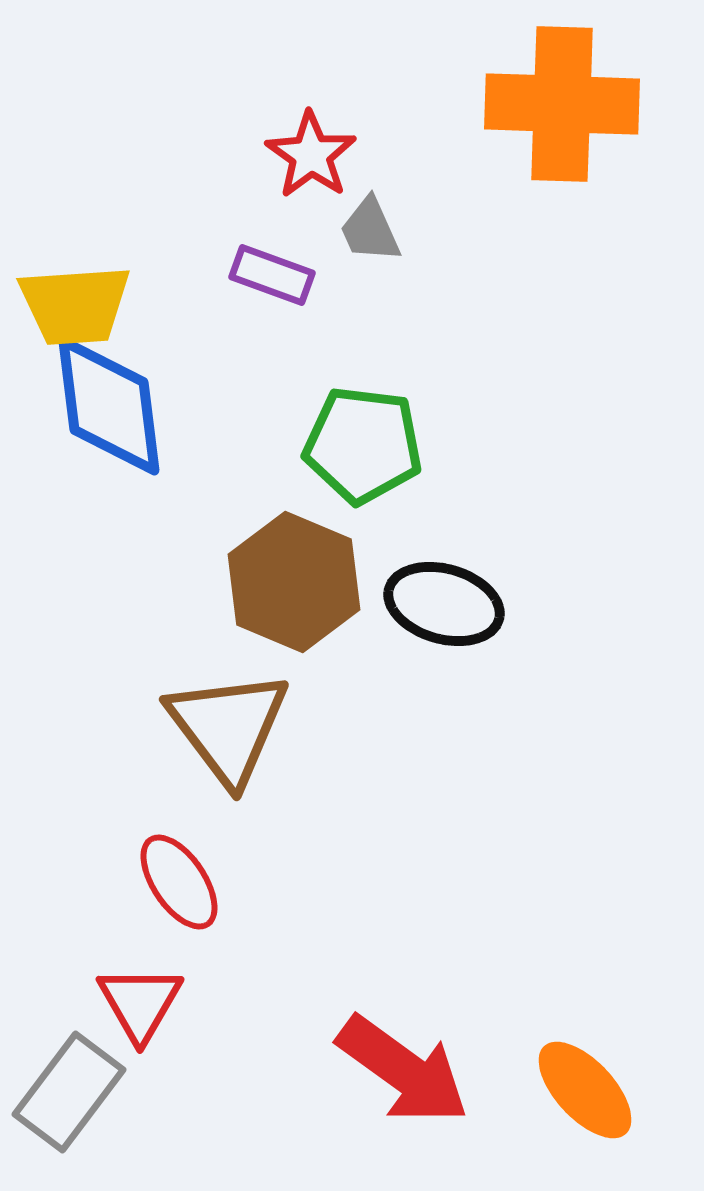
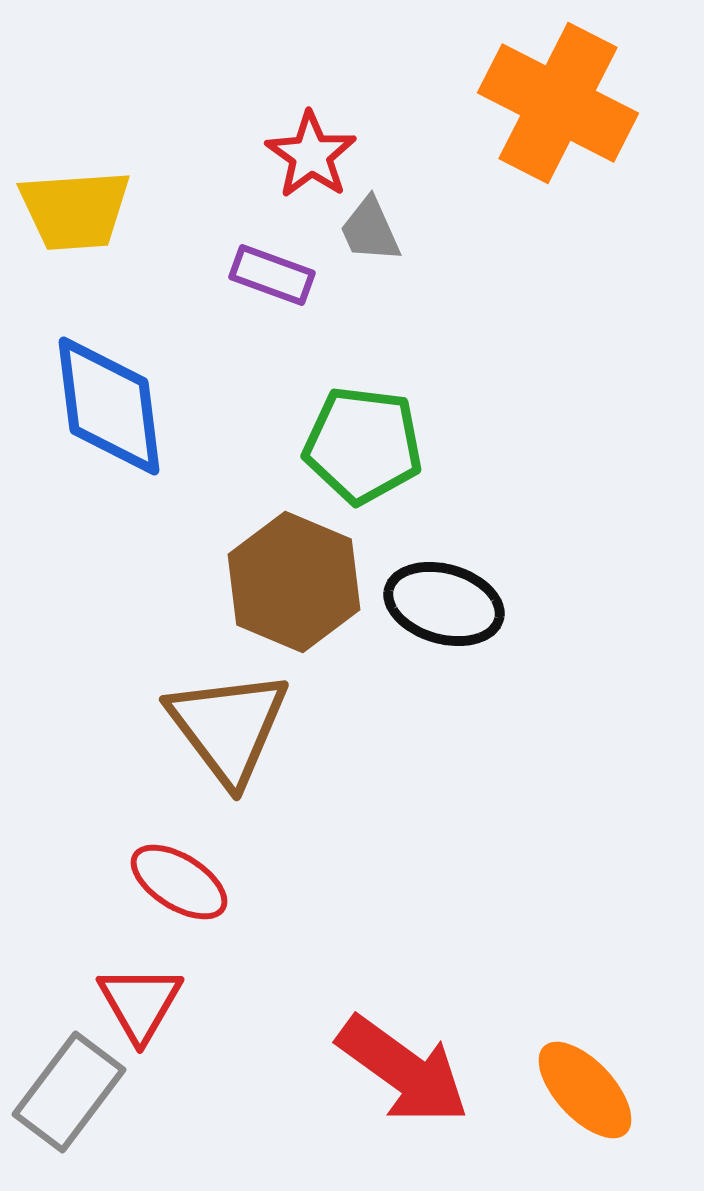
orange cross: moved 4 px left, 1 px up; rotated 25 degrees clockwise
yellow trapezoid: moved 95 px up
red ellipse: rotated 24 degrees counterclockwise
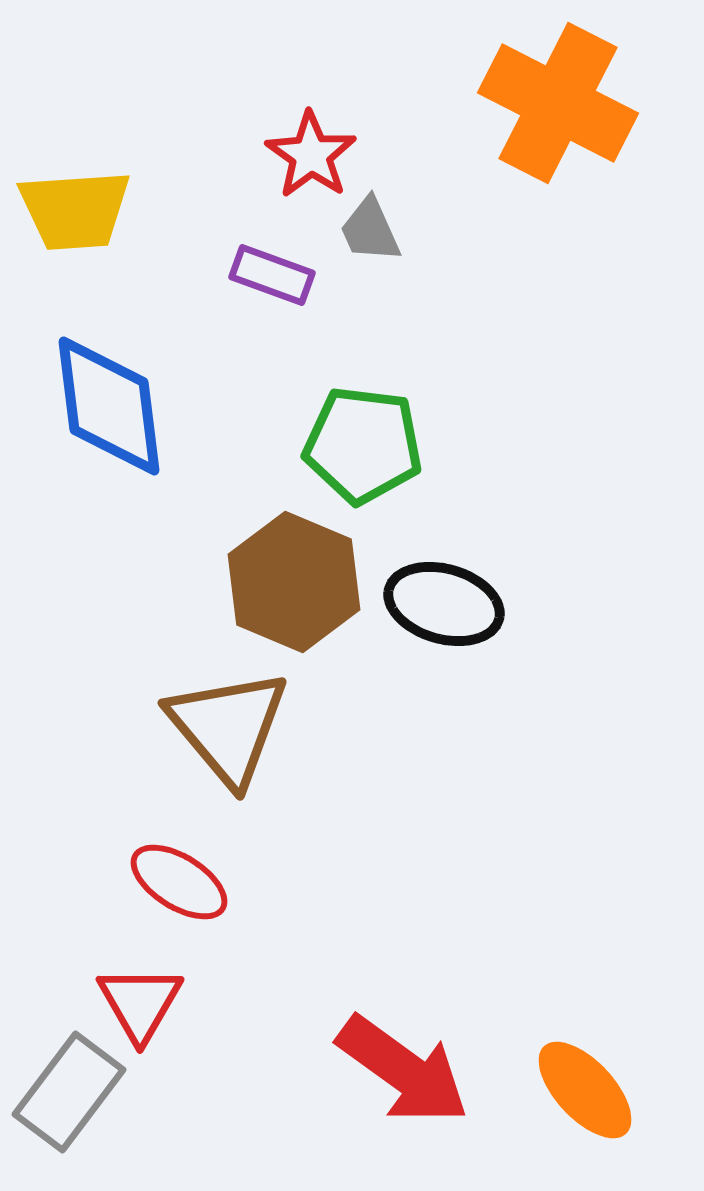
brown triangle: rotated 3 degrees counterclockwise
